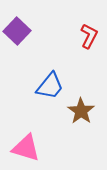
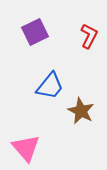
purple square: moved 18 px right, 1 px down; rotated 20 degrees clockwise
brown star: rotated 8 degrees counterclockwise
pink triangle: rotated 32 degrees clockwise
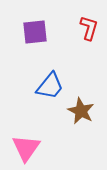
purple square: rotated 20 degrees clockwise
red L-shape: moved 8 px up; rotated 10 degrees counterclockwise
pink triangle: rotated 16 degrees clockwise
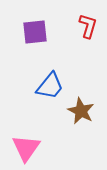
red L-shape: moved 1 px left, 2 px up
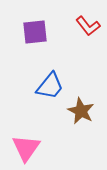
red L-shape: rotated 125 degrees clockwise
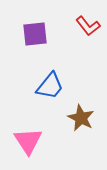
purple square: moved 2 px down
brown star: moved 7 px down
pink triangle: moved 2 px right, 7 px up; rotated 8 degrees counterclockwise
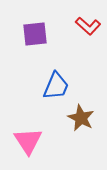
red L-shape: rotated 10 degrees counterclockwise
blue trapezoid: moved 6 px right; rotated 16 degrees counterclockwise
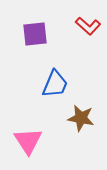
blue trapezoid: moved 1 px left, 2 px up
brown star: rotated 16 degrees counterclockwise
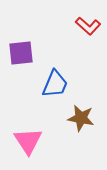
purple square: moved 14 px left, 19 px down
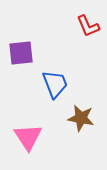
red L-shape: rotated 25 degrees clockwise
blue trapezoid: rotated 44 degrees counterclockwise
pink triangle: moved 4 px up
